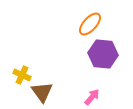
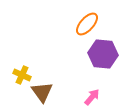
orange ellipse: moved 3 px left
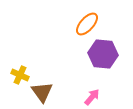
yellow cross: moved 2 px left
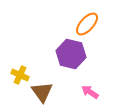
purple hexagon: moved 32 px left; rotated 8 degrees clockwise
pink arrow: moved 2 px left, 5 px up; rotated 96 degrees counterclockwise
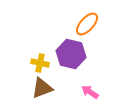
yellow cross: moved 20 px right, 12 px up; rotated 12 degrees counterclockwise
brown triangle: moved 4 px up; rotated 45 degrees clockwise
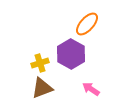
purple hexagon: rotated 16 degrees clockwise
yellow cross: rotated 30 degrees counterclockwise
pink arrow: moved 1 px right, 3 px up
